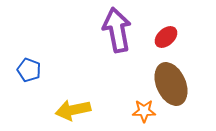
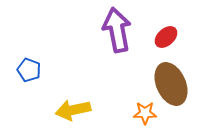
orange star: moved 1 px right, 2 px down
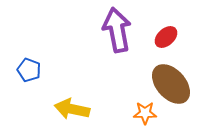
brown ellipse: rotated 18 degrees counterclockwise
yellow arrow: moved 1 px left, 1 px up; rotated 24 degrees clockwise
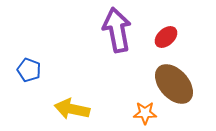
brown ellipse: moved 3 px right
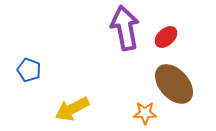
purple arrow: moved 8 px right, 2 px up
yellow arrow: rotated 40 degrees counterclockwise
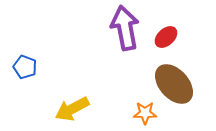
blue pentagon: moved 4 px left, 3 px up
